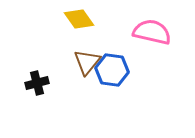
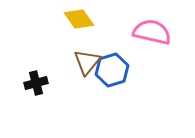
blue hexagon: rotated 24 degrees counterclockwise
black cross: moved 1 px left
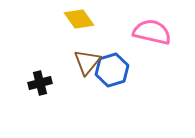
black cross: moved 4 px right
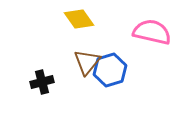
blue hexagon: moved 2 px left
black cross: moved 2 px right, 1 px up
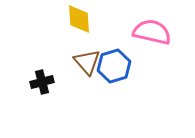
yellow diamond: rotated 32 degrees clockwise
brown triangle: rotated 20 degrees counterclockwise
blue hexagon: moved 4 px right, 4 px up
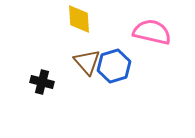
black cross: rotated 30 degrees clockwise
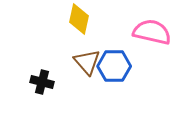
yellow diamond: rotated 16 degrees clockwise
blue hexagon: rotated 16 degrees clockwise
